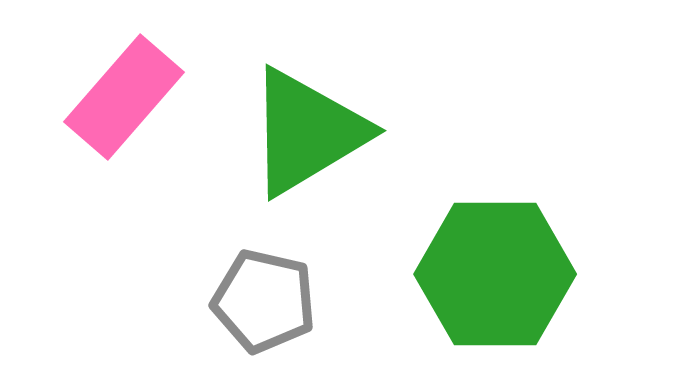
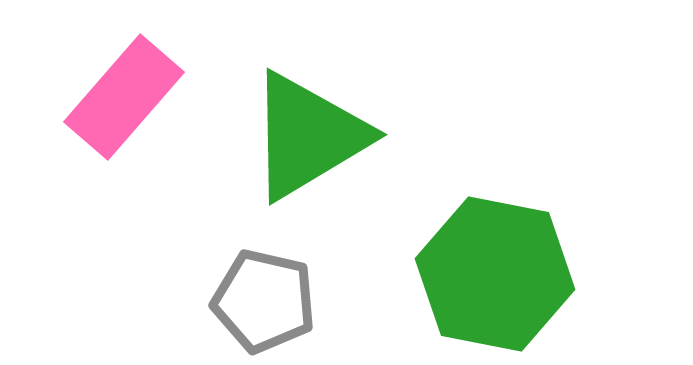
green triangle: moved 1 px right, 4 px down
green hexagon: rotated 11 degrees clockwise
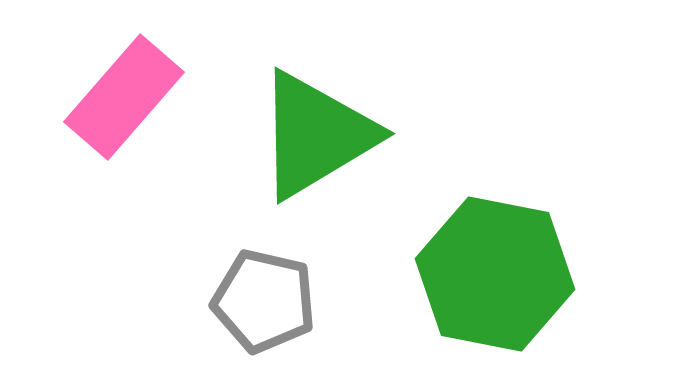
green triangle: moved 8 px right, 1 px up
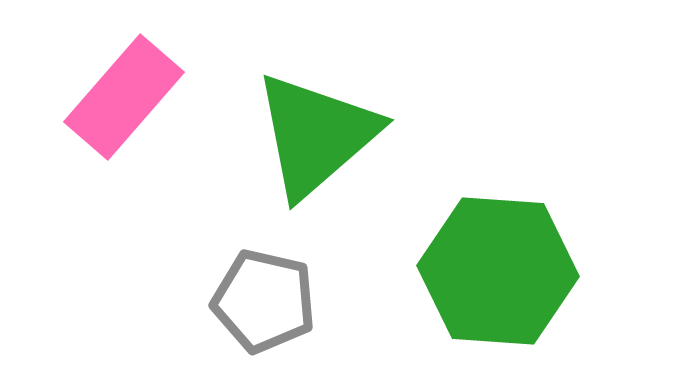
green triangle: rotated 10 degrees counterclockwise
green hexagon: moved 3 px right, 3 px up; rotated 7 degrees counterclockwise
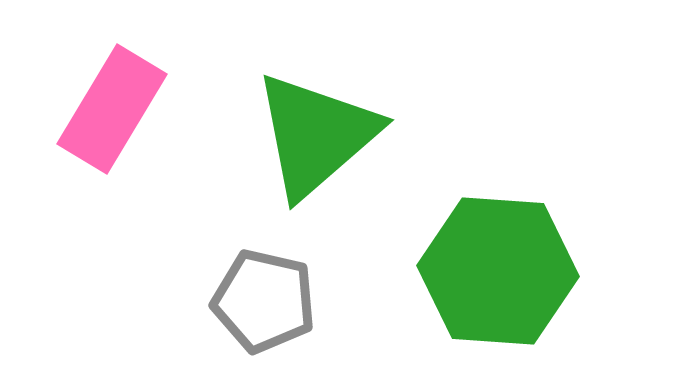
pink rectangle: moved 12 px left, 12 px down; rotated 10 degrees counterclockwise
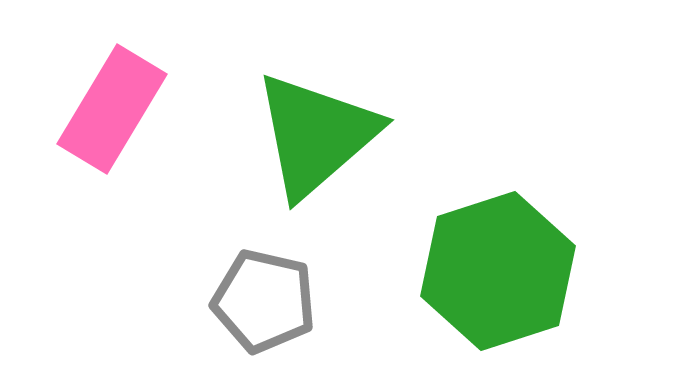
green hexagon: rotated 22 degrees counterclockwise
